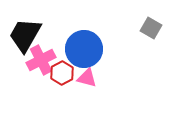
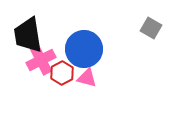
black trapezoid: moved 3 px right; rotated 39 degrees counterclockwise
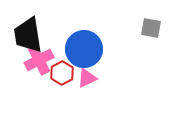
gray square: rotated 20 degrees counterclockwise
pink cross: moved 2 px left
pink triangle: rotated 40 degrees counterclockwise
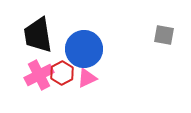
gray square: moved 13 px right, 7 px down
black trapezoid: moved 10 px right
pink cross: moved 15 px down
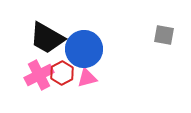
black trapezoid: moved 9 px right, 3 px down; rotated 51 degrees counterclockwise
pink triangle: rotated 10 degrees clockwise
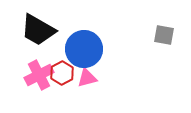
black trapezoid: moved 9 px left, 8 px up
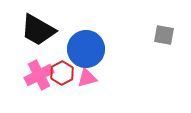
blue circle: moved 2 px right
